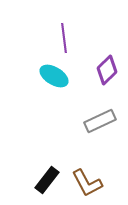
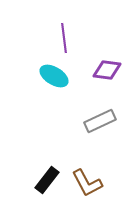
purple diamond: rotated 52 degrees clockwise
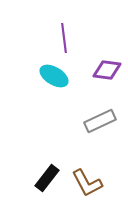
black rectangle: moved 2 px up
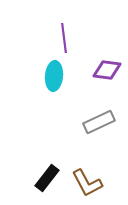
cyan ellipse: rotated 64 degrees clockwise
gray rectangle: moved 1 px left, 1 px down
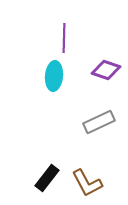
purple line: rotated 8 degrees clockwise
purple diamond: moved 1 px left; rotated 12 degrees clockwise
